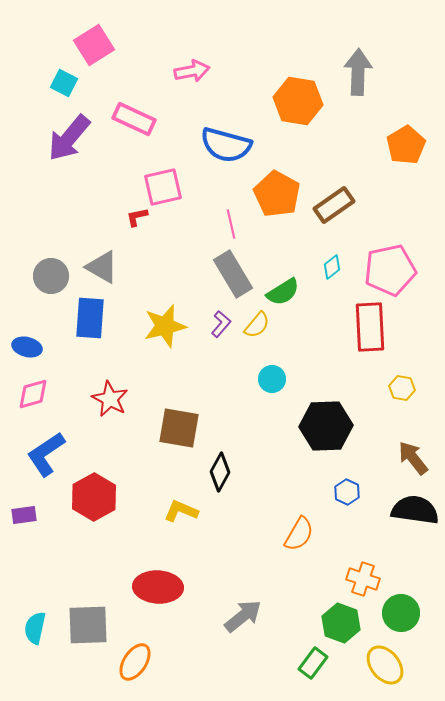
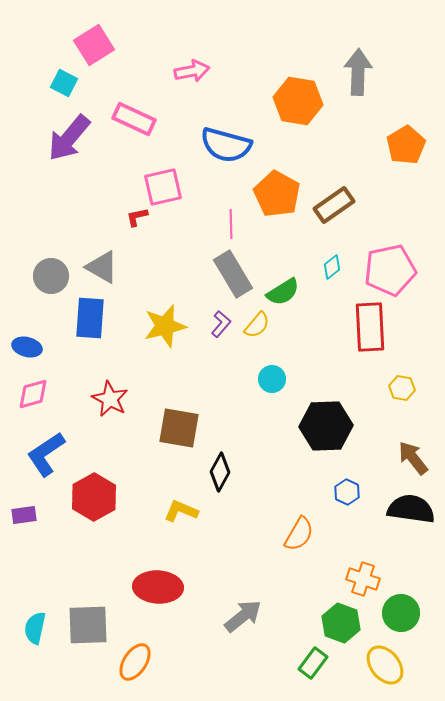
pink line at (231, 224): rotated 12 degrees clockwise
black semicircle at (415, 510): moved 4 px left, 1 px up
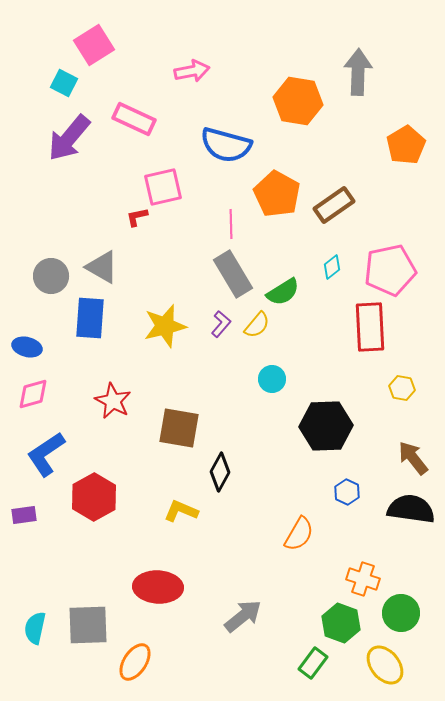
red star at (110, 399): moved 3 px right, 2 px down
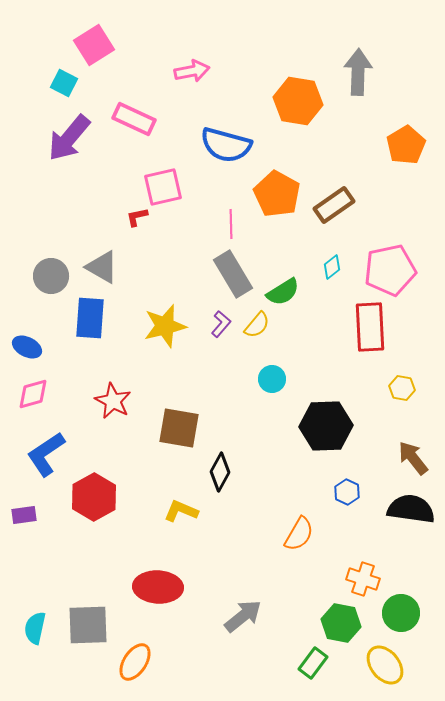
blue ellipse at (27, 347): rotated 12 degrees clockwise
green hexagon at (341, 623): rotated 9 degrees counterclockwise
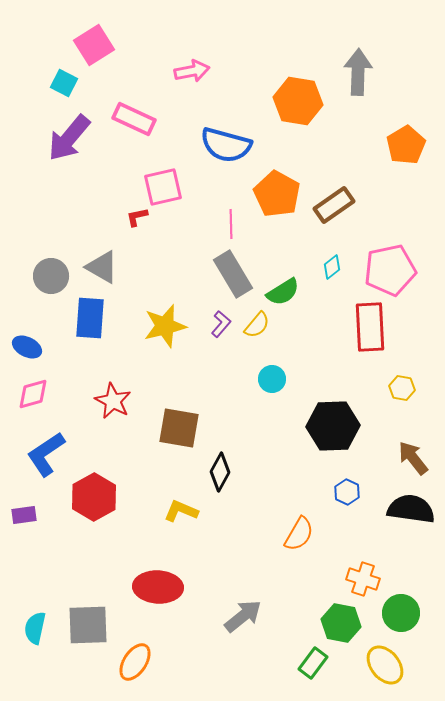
black hexagon at (326, 426): moved 7 px right
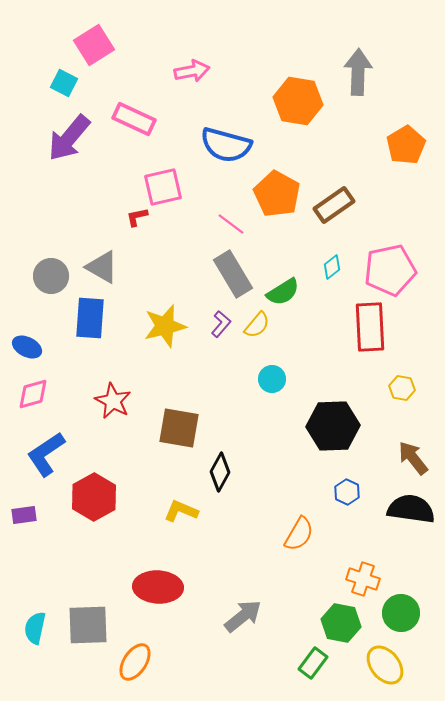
pink line at (231, 224): rotated 52 degrees counterclockwise
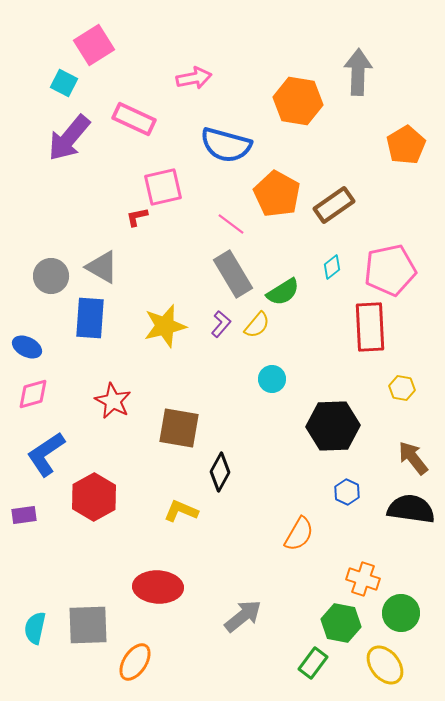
pink arrow at (192, 71): moved 2 px right, 7 px down
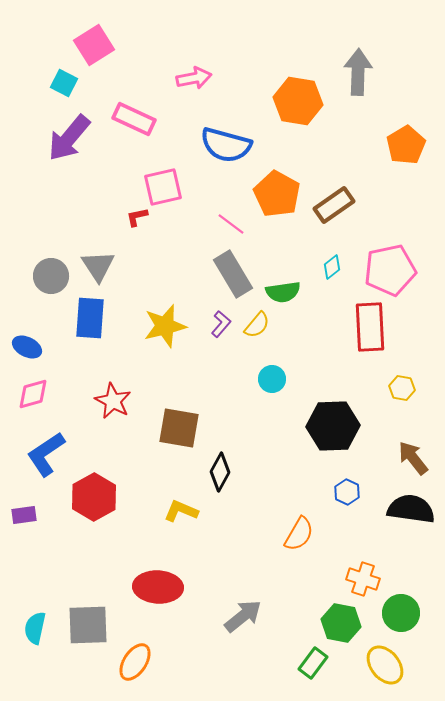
gray triangle at (102, 267): moved 4 px left, 1 px up; rotated 27 degrees clockwise
green semicircle at (283, 292): rotated 24 degrees clockwise
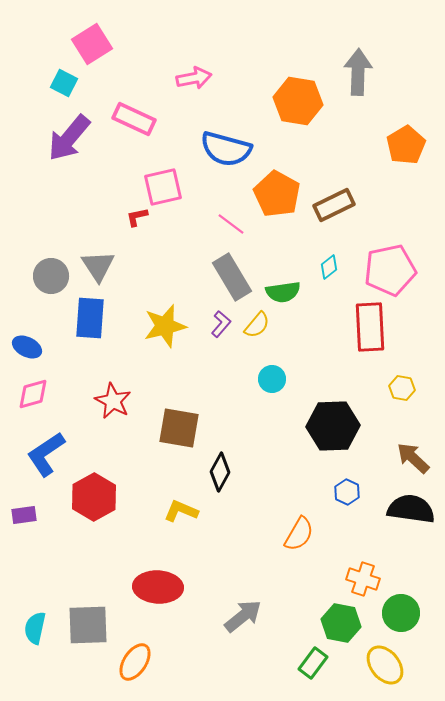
pink square at (94, 45): moved 2 px left, 1 px up
blue semicircle at (226, 145): moved 4 px down
brown rectangle at (334, 205): rotated 9 degrees clockwise
cyan diamond at (332, 267): moved 3 px left
gray rectangle at (233, 274): moved 1 px left, 3 px down
brown arrow at (413, 458): rotated 9 degrees counterclockwise
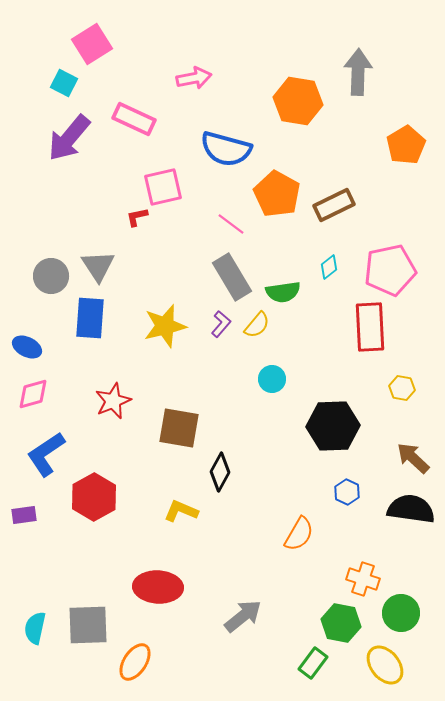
red star at (113, 401): rotated 21 degrees clockwise
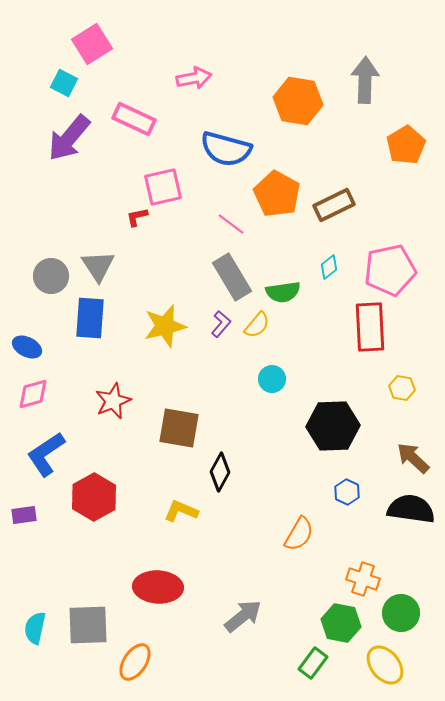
gray arrow at (358, 72): moved 7 px right, 8 px down
